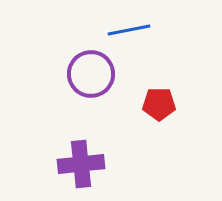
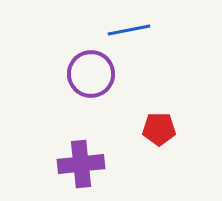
red pentagon: moved 25 px down
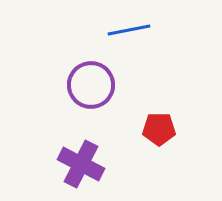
purple circle: moved 11 px down
purple cross: rotated 33 degrees clockwise
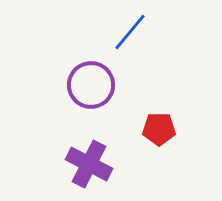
blue line: moved 1 px right, 2 px down; rotated 39 degrees counterclockwise
purple cross: moved 8 px right
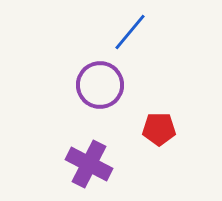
purple circle: moved 9 px right
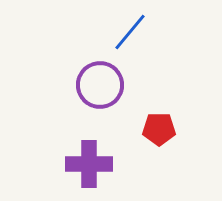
purple cross: rotated 27 degrees counterclockwise
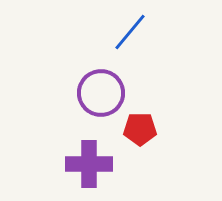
purple circle: moved 1 px right, 8 px down
red pentagon: moved 19 px left
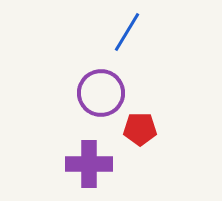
blue line: moved 3 px left; rotated 9 degrees counterclockwise
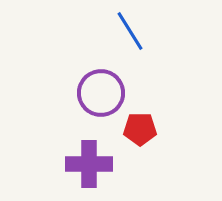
blue line: moved 3 px right, 1 px up; rotated 63 degrees counterclockwise
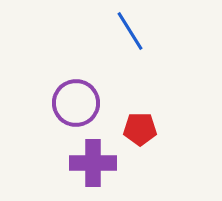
purple circle: moved 25 px left, 10 px down
purple cross: moved 4 px right, 1 px up
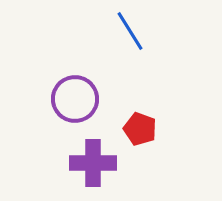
purple circle: moved 1 px left, 4 px up
red pentagon: rotated 20 degrees clockwise
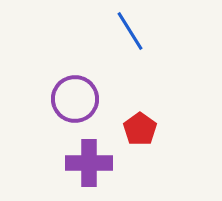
red pentagon: rotated 16 degrees clockwise
purple cross: moved 4 px left
